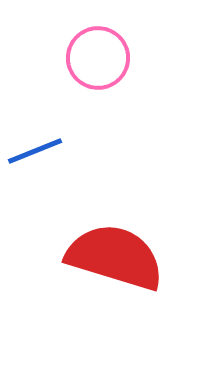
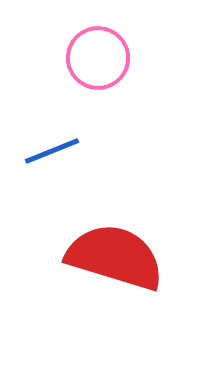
blue line: moved 17 px right
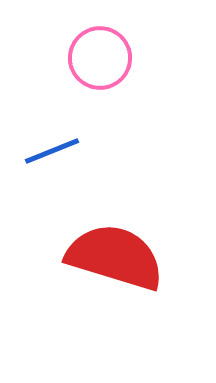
pink circle: moved 2 px right
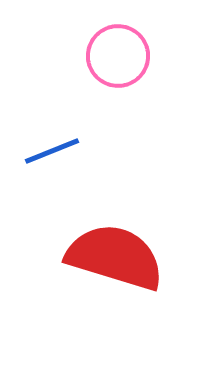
pink circle: moved 18 px right, 2 px up
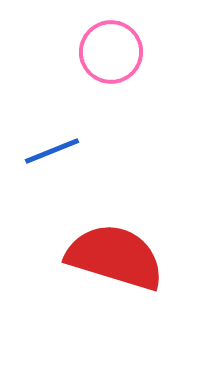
pink circle: moved 7 px left, 4 px up
